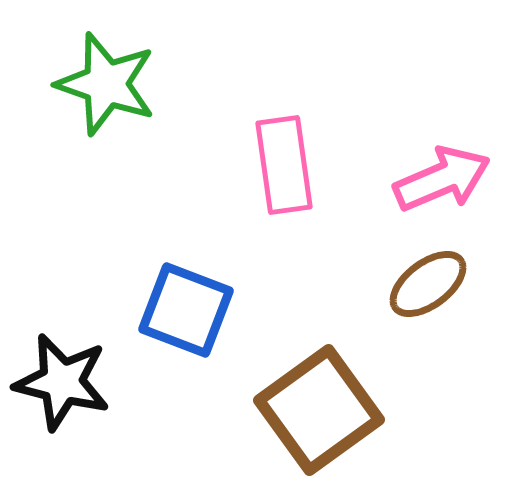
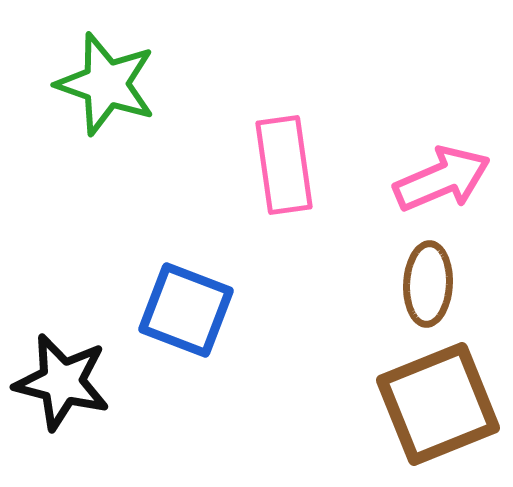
brown ellipse: rotated 50 degrees counterclockwise
brown square: moved 119 px right, 6 px up; rotated 14 degrees clockwise
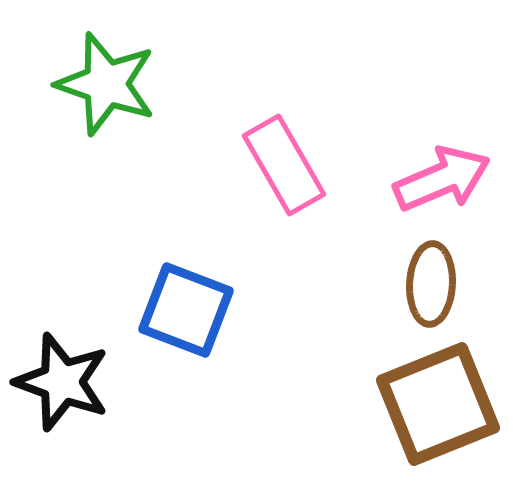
pink rectangle: rotated 22 degrees counterclockwise
brown ellipse: moved 3 px right
black star: rotated 6 degrees clockwise
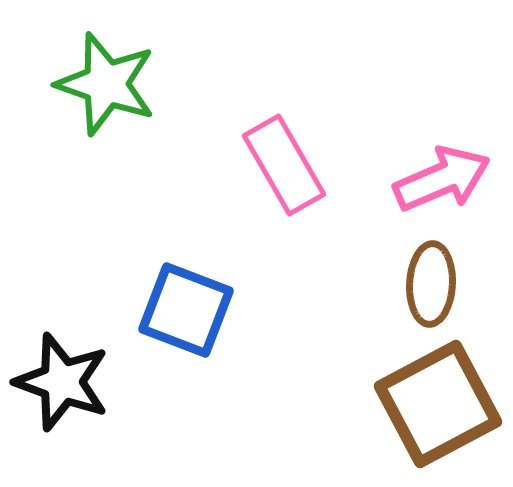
brown square: rotated 6 degrees counterclockwise
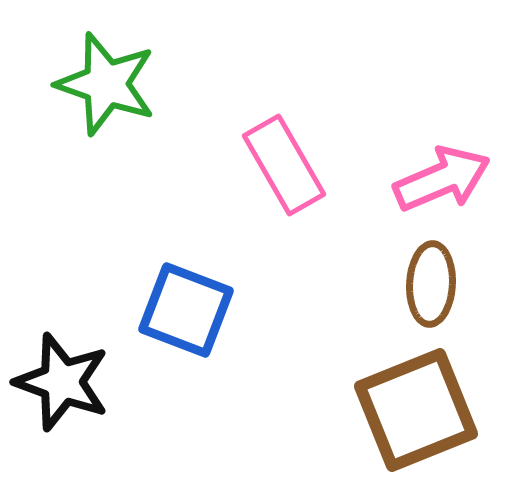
brown square: moved 22 px left, 6 px down; rotated 6 degrees clockwise
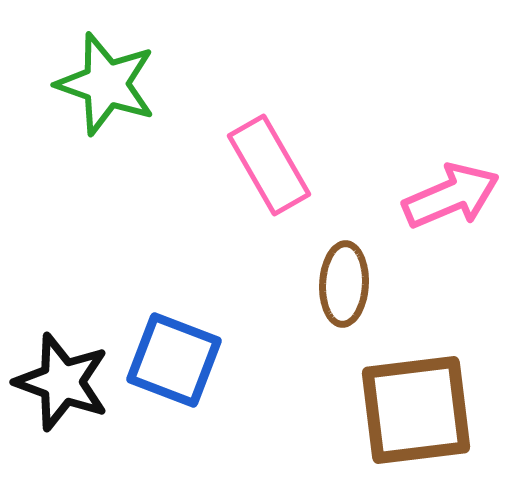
pink rectangle: moved 15 px left
pink arrow: moved 9 px right, 17 px down
brown ellipse: moved 87 px left
blue square: moved 12 px left, 50 px down
brown square: rotated 15 degrees clockwise
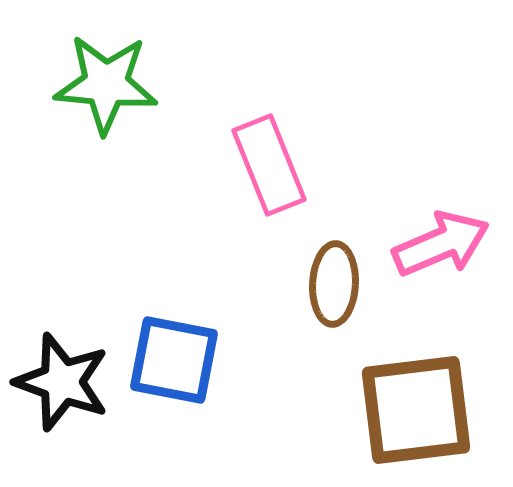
green star: rotated 14 degrees counterclockwise
pink rectangle: rotated 8 degrees clockwise
pink arrow: moved 10 px left, 48 px down
brown ellipse: moved 10 px left
blue square: rotated 10 degrees counterclockwise
